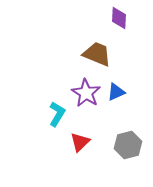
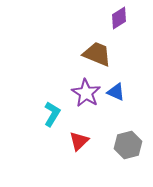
purple diamond: rotated 55 degrees clockwise
blue triangle: rotated 48 degrees clockwise
cyan L-shape: moved 5 px left
red triangle: moved 1 px left, 1 px up
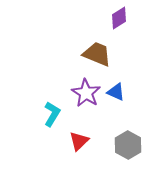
gray hexagon: rotated 16 degrees counterclockwise
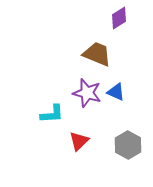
purple star: moved 1 px right; rotated 16 degrees counterclockwise
cyan L-shape: rotated 55 degrees clockwise
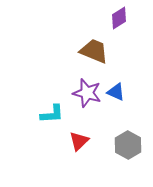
brown trapezoid: moved 3 px left, 3 px up
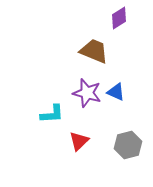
gray hexagon: rotated 16 degrees clockwise
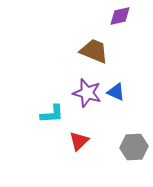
purple diamond: moved 1 px right, 2 px up; rotated 20 degrees clockwise
gray hexagon: moved 6 px right, 2 px down; rotated 12 degrees clockwise
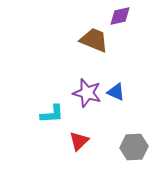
brown trapezoid: moved 11 px up
